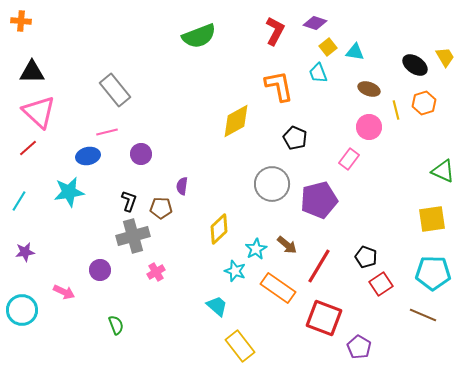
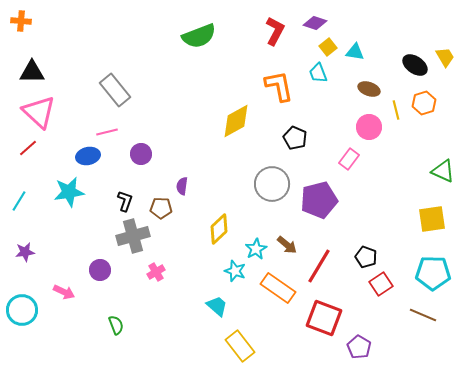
black L-shape at (129, 201): moved 4 px left
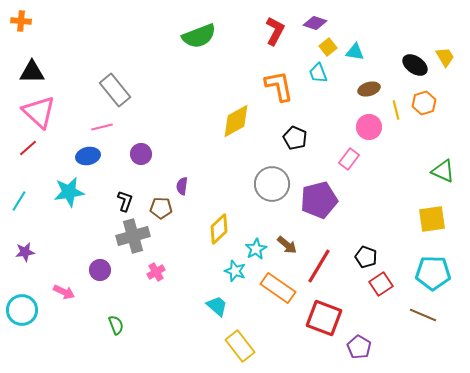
brown ellipse at (369, 89): rotated 35 degrees counterclockwise
pink line at (107, 132): moved 5 px left, 5 px up
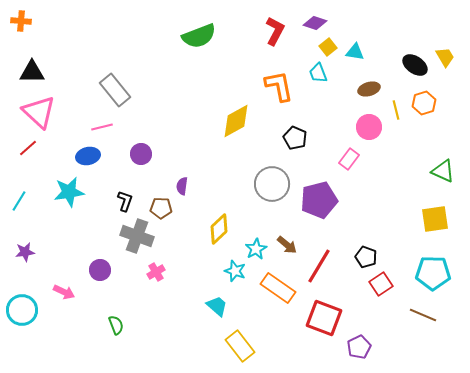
yellow square at (432, 219): moved 3 px right
gray cross at (133, 236): moved 4 px right; rotated 36 degrees clockwise
purple pentagon at (359, 347): rotated 15 degrees clockwise
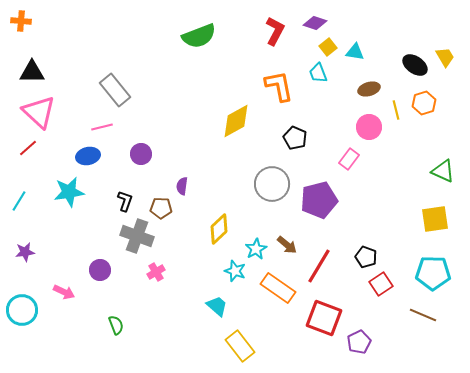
purple pentagon at (359, 347): moved 5 px up
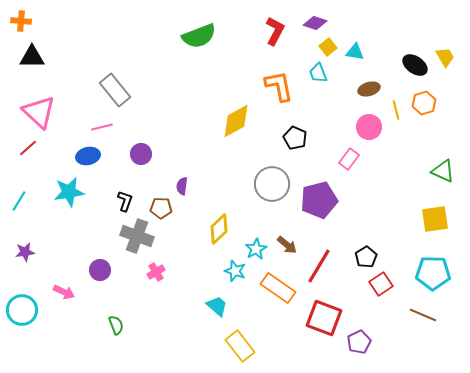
black triangle at (32, 72): moved 15 px up
black pentagon at (366, 257): rotated 20 degrees clockwise
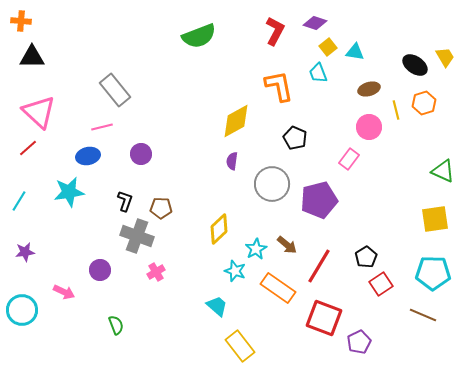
purple semicircle at (182, 186): moved 50 px right, 25 px up
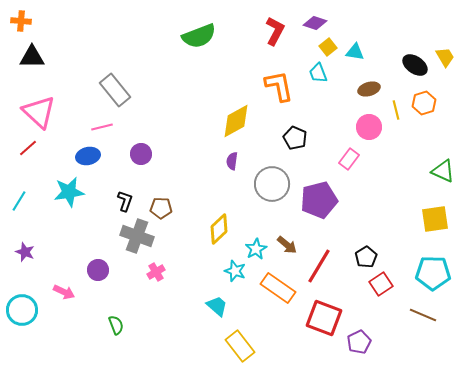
purple star at (25, 252): rotated 30 degrees clockwise
purple circle at (100, 270): moved 2 px left
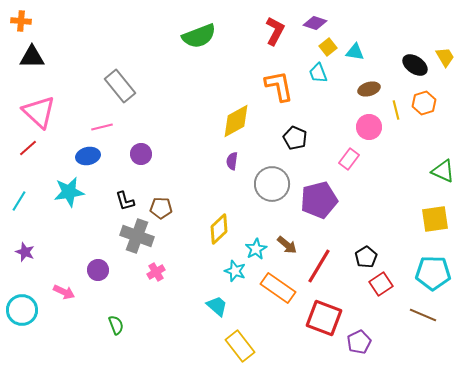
gray rectangle at (115, 90): moved 5 px right, 4 px up
black L-shape at (125, 201): rotated 145 degrees clockwise
